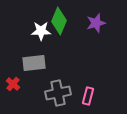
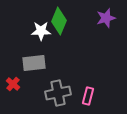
purple star: moved 10 px right, 5 px up
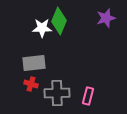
white star: moved 1 px right, 3 px up
red cross: moved 18 px right; rotated 24 degrees counterclockwise
gray cross: moved 1 px left; rotated 10 degrees clockwise
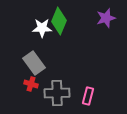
gray rectangle: rotated 60 degrees clockwise
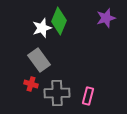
white star: rotated 18 degrees counterclockwise
gray rectangle: moved 5 px right, 3 px up
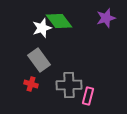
green diamond: rotated 60 degrees counterclockwise
gray cross: moved 12 px right, 8 px up
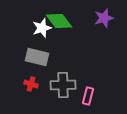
purple star: moved 2 px left
gray rectangle: moved 2 px left, 3 px up; rotated 40 degrees counterclockwise
gray cross: moved 6 px left
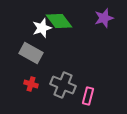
gray rectangle: moved 6 px left, 4 px up; rotated 15 degrees clockwise
gray cross: rotated 25 degrees clockwise
